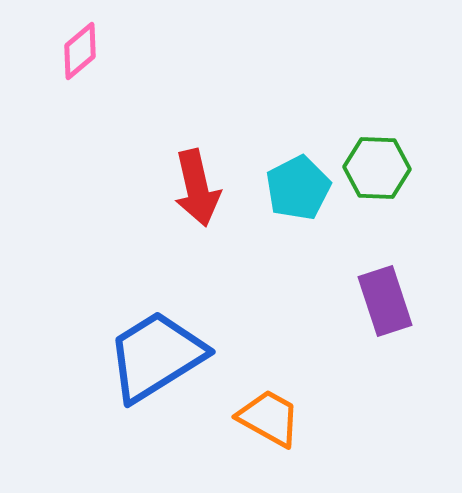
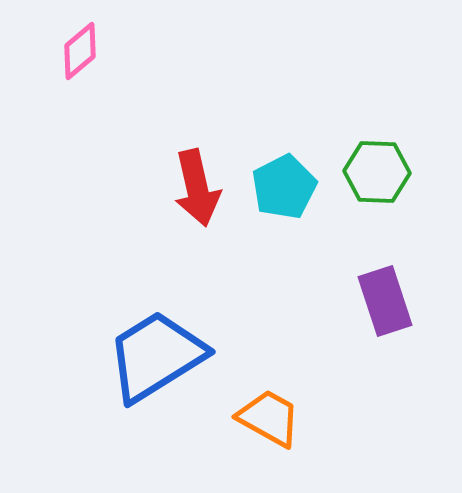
green hexagon: moved 4 px down
cyan pentagon: moved 14 px left, 1 px up
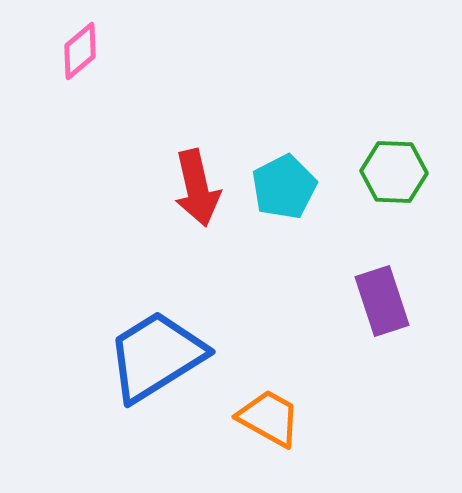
green hexagon: moved 17 px right
purple rectangle: moved 3 px left
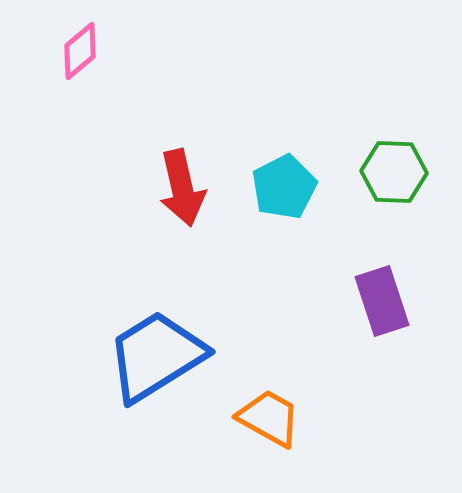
red arrow: moved 15 px left
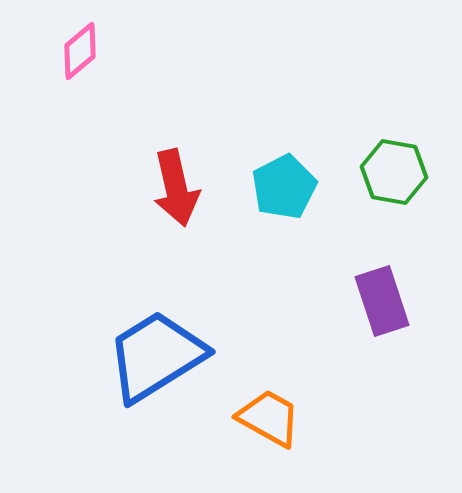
green hexagon: rotated 8 degrees clockwise
red arrow: moved 6 px left
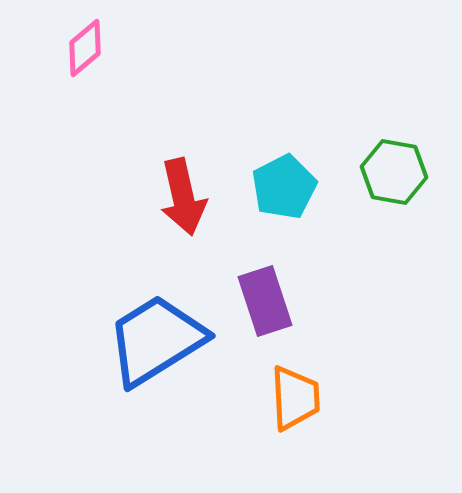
pink diamond: moved 5 px right, 3 px up
red arrow: moved 7 px right, 9 px down
purple rectangle: moved 117 px left
blue trapezoid: moved 16 px up
orange trapezoid: moved 26 px right, 20 px up; rotated 58 degrees clockwise
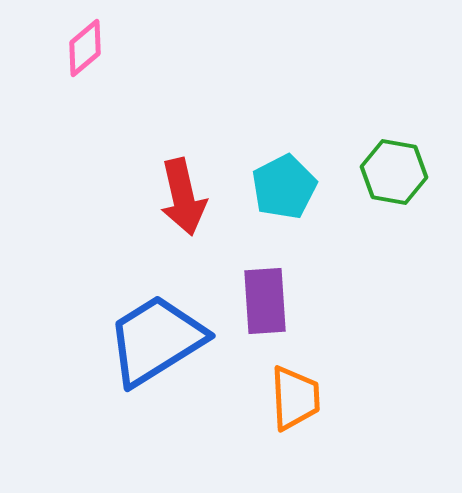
purple rectangle: rotated 14 degrees clockwise
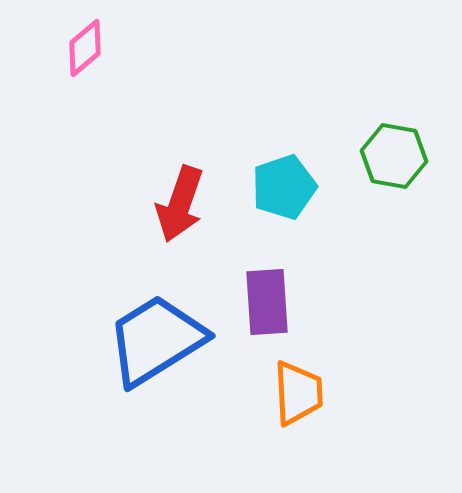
green hexagon: moved 16 px up
cyan pentagon: rotated 8 degrees clockwise
red arrow: moved 3 px left, 7 px down; rotated 32 degrees clockwise
purple rectangle: moved 2 px right, 1 px down
orange trapezoid: moved 3 px right, 5 px up
